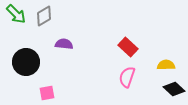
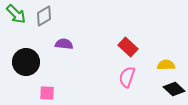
pink square: rotated 14 degrees clockwise
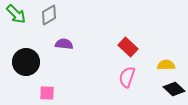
gray diamond: moved 5 px right, 1 px up
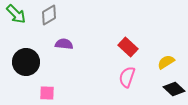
yellow semicircle: moved 3 px up; rotated 30 degrees counterclockwise
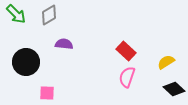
red rectangle: moved 2 px left, 4 px down
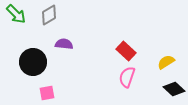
black circle: moved 7 px right
pink square: rotated 14 degrees counterclockwise
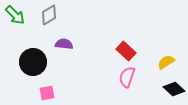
green arrow: moved 1 px left, 1 px down
